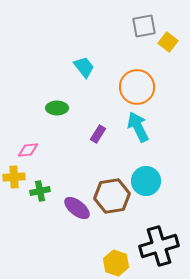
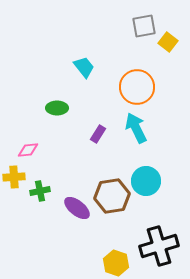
cyan arrow: moved 2 px left, 1 px down
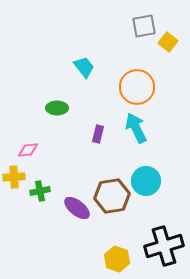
purple rectangle: rotated 18 degrees counterclockwise
black cross: moved 5 px right
yellow hexagon: moved 1 px right, 4 px up
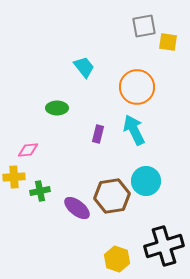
yellow square: rotated 30 degrees counterclockwise
cyan arrow: moved 2 px left, 2 px down
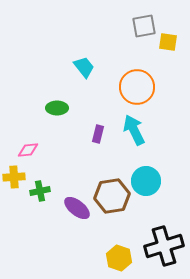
yellow hexagon: moved 2 px right, 1 px up
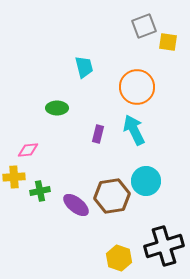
gray square: rotated 10 degrees counterclockwise
cyan trapezoid: rotated 25 degrees clockwise
purple ellipse: moved 1 px left, 3 px up
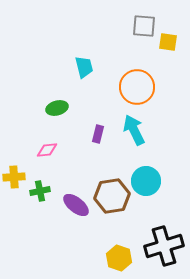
gray square: rotated 25 degrees clockwise
green ellipse: rotated 15 degrees counterclockwise
pink diamond: moved 19 px right
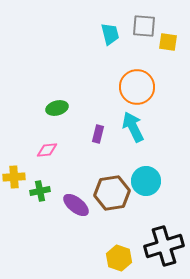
cyan trapezoid: moved 26 px right, 33 px up
cyan arrow: moved 1 px left, 3 px up
brown hexagon: moved 3 px up
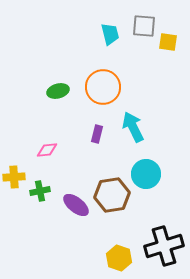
orange circle: moved 34 px left
green ellipse: moved 1 px right, 17 px up
purple rectangle: moved 1 px left
cyan circle: moved 7 px up
brown hexagon: moved 2 px down
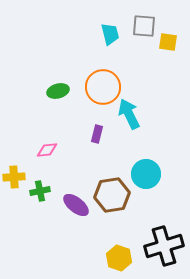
cyan arrow: moved 4 px left, 13 px up
